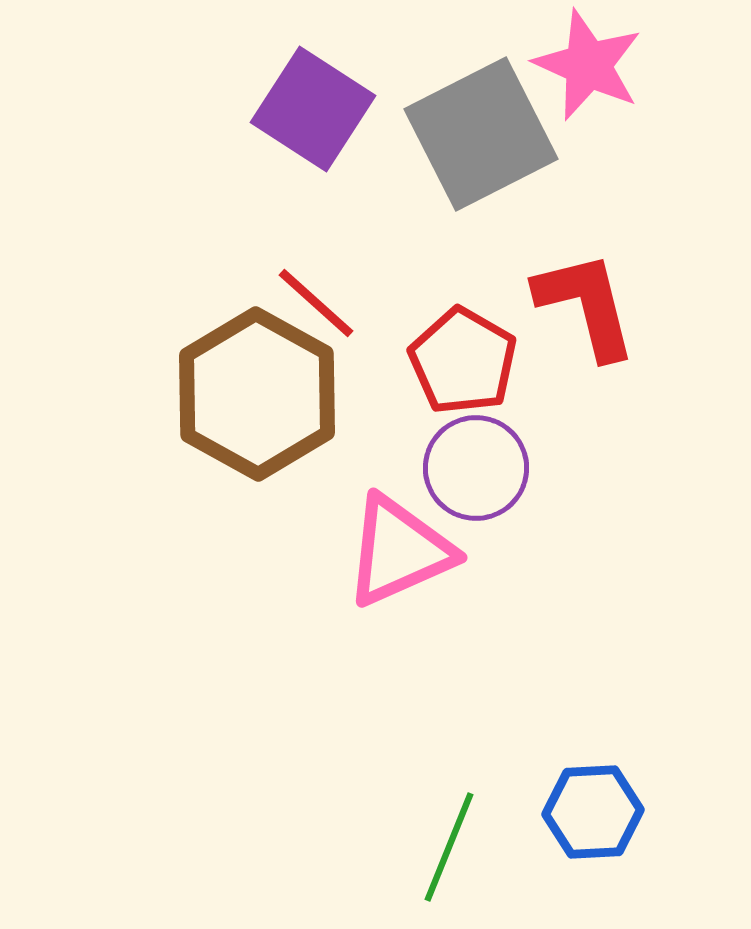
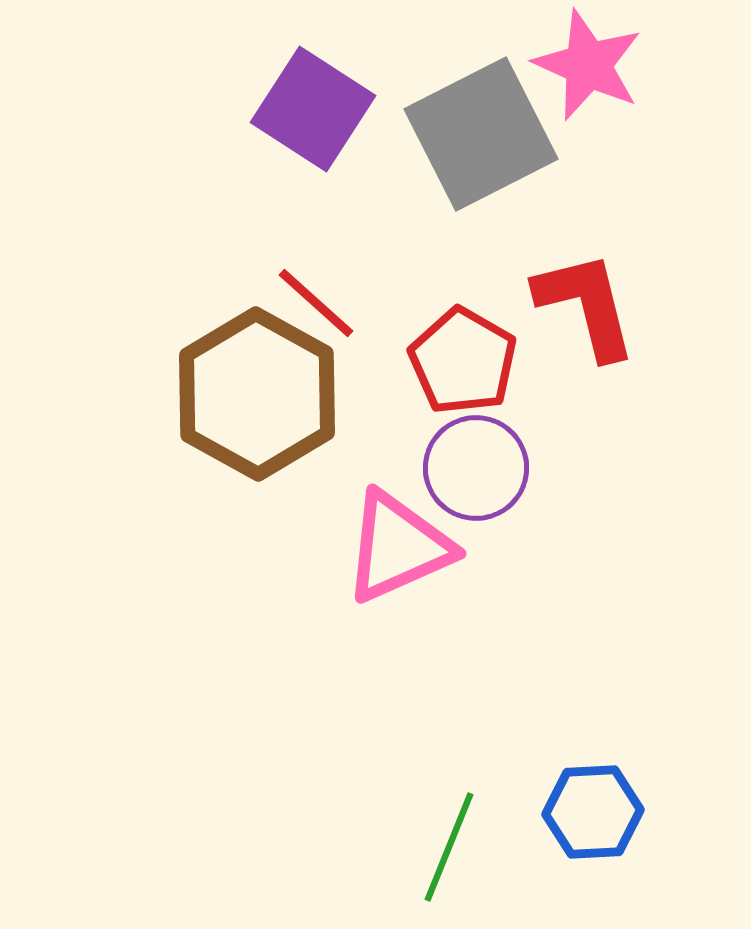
pink triangle: moved 1 px left, 4 px up
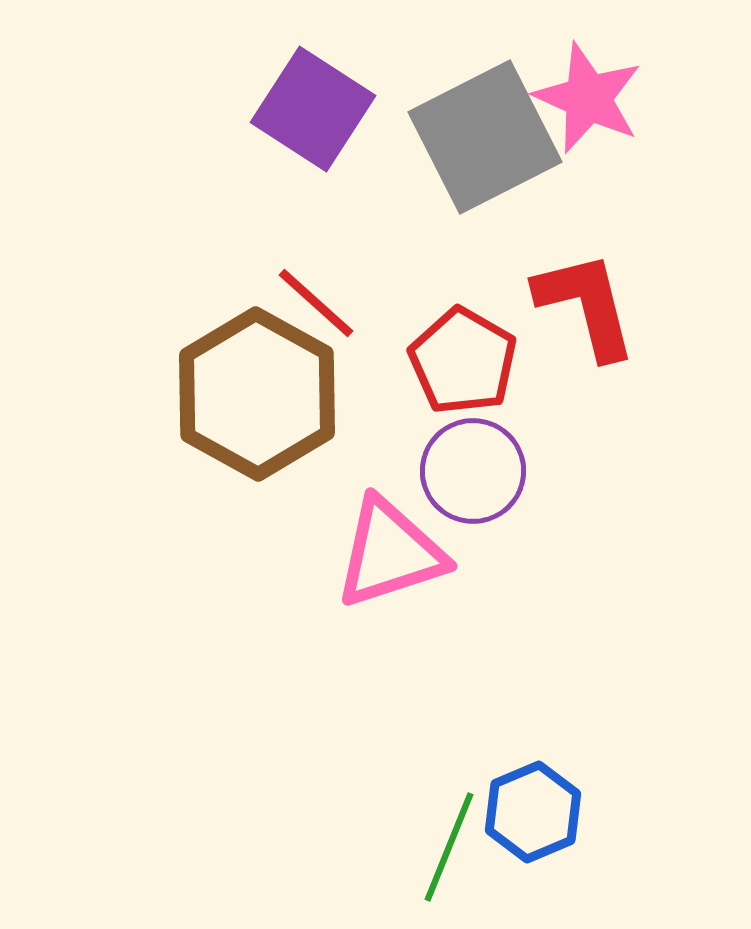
pink star: moved 33 px down
gray square: moved 4 px right, 3 px down
purple circle: moved 3 px left, 3 px down
pink triangle: moved 8 px left, 6 px down; rotated 6 degrees clockwise
blue hexagon: moved 60 px left; rotated 20 degrees counterclockwise
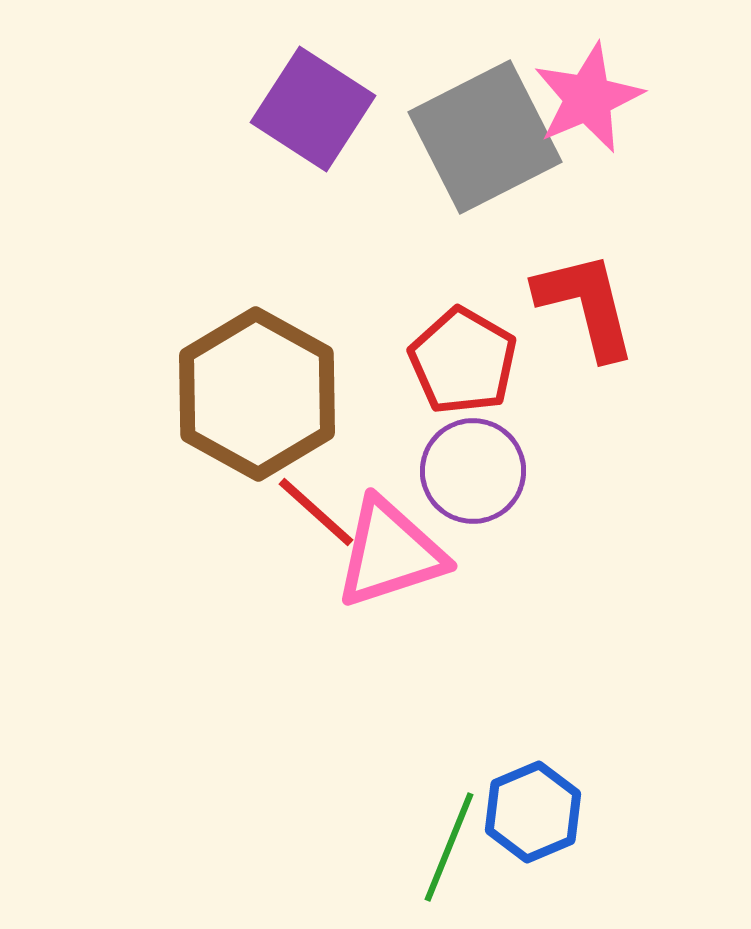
pink star: rotated 25 degrees clockwise
red line: moved 209 px down
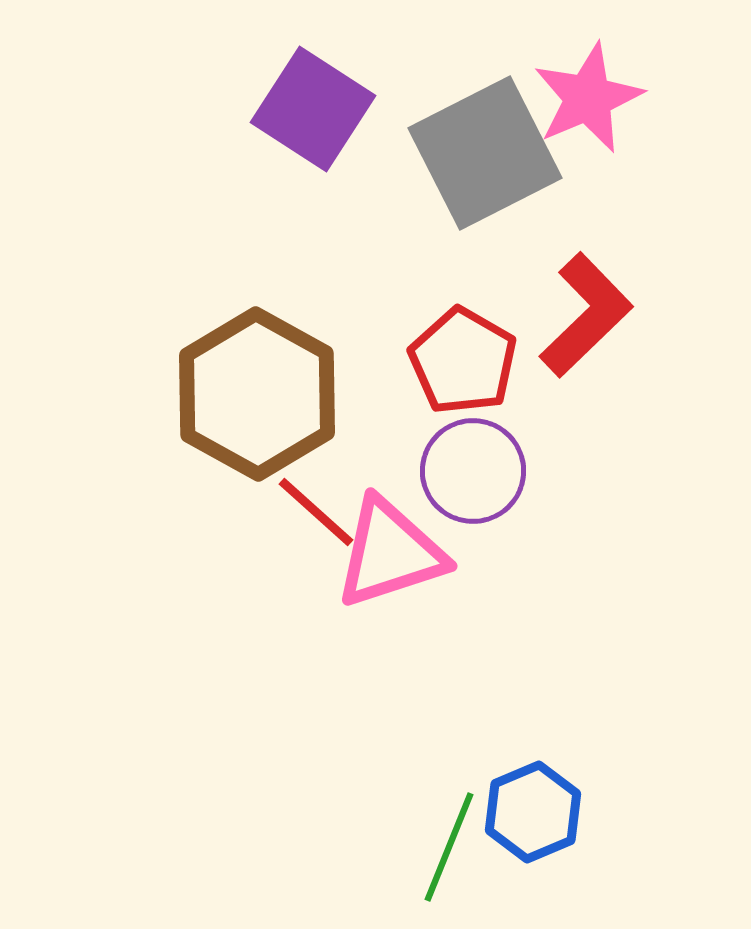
gray square: moved 16 px down
red L-shape: moved 10 px down; rotated 60 degrees clockwise
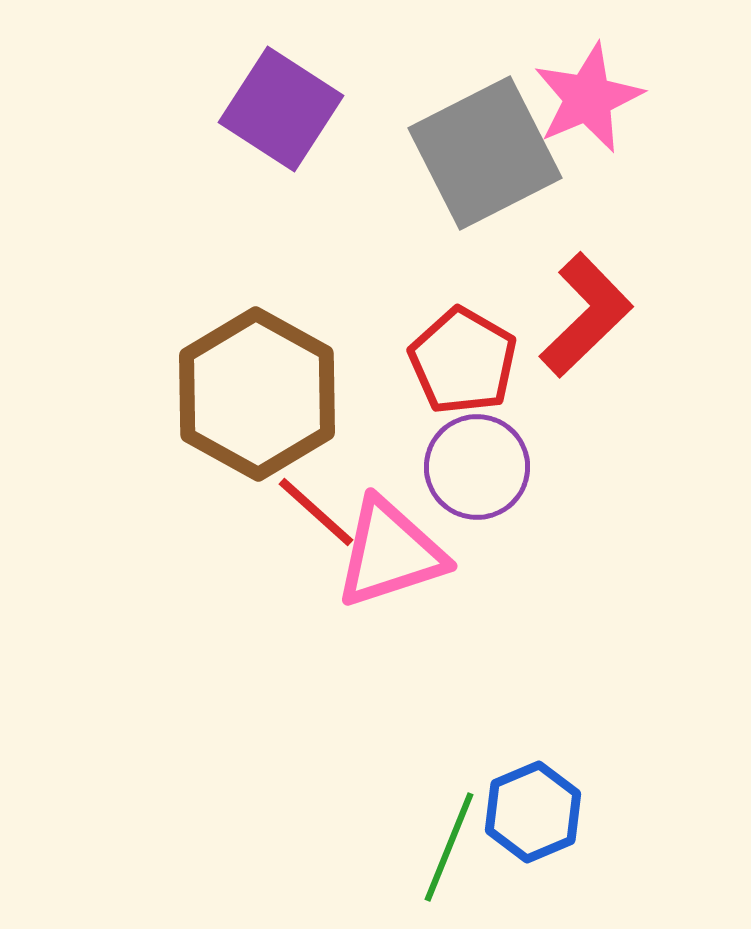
purple square: moved 32 px left
purple circle: moved 4 px right, 4 px up
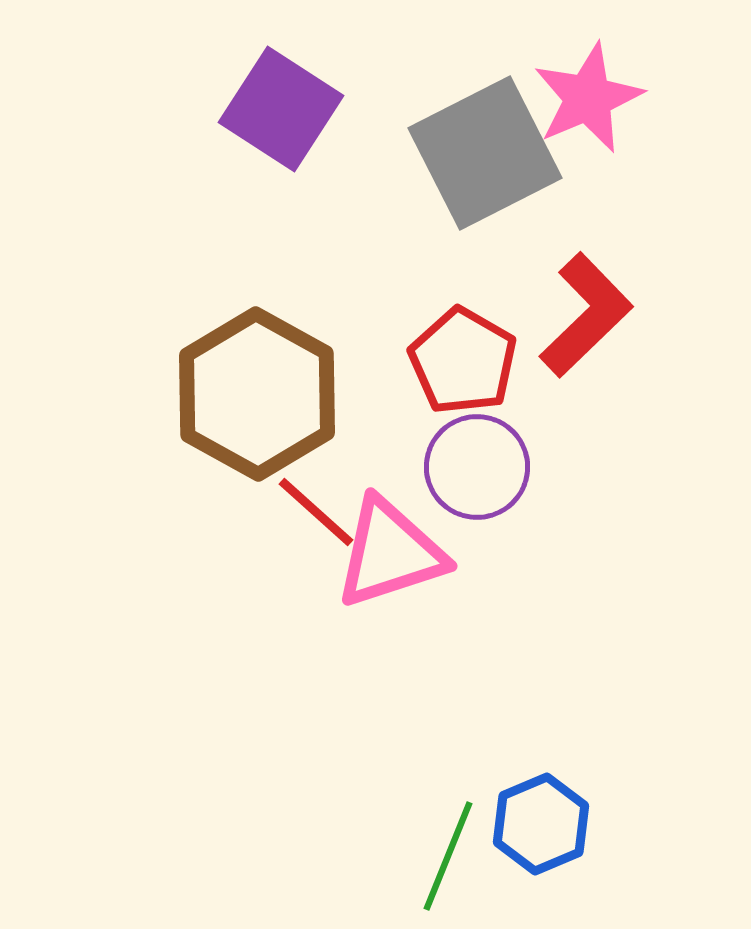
blue hexagon: moved 8 px right, 12 px down
green line: moved 1 px left, 9 px down
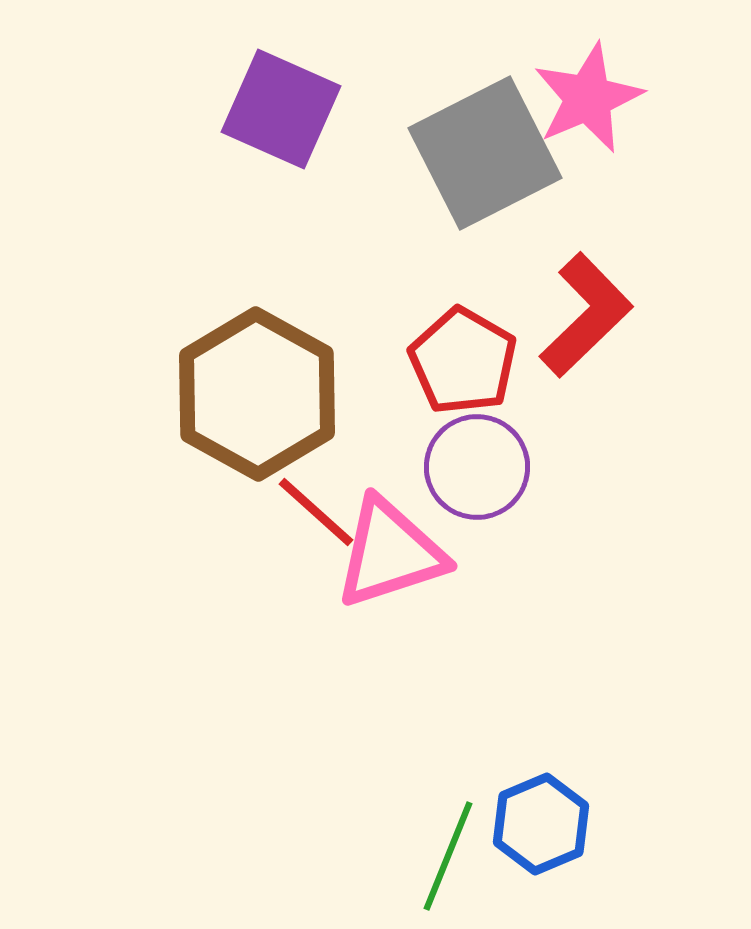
purple square: rotated 9 degrees counterclockwise
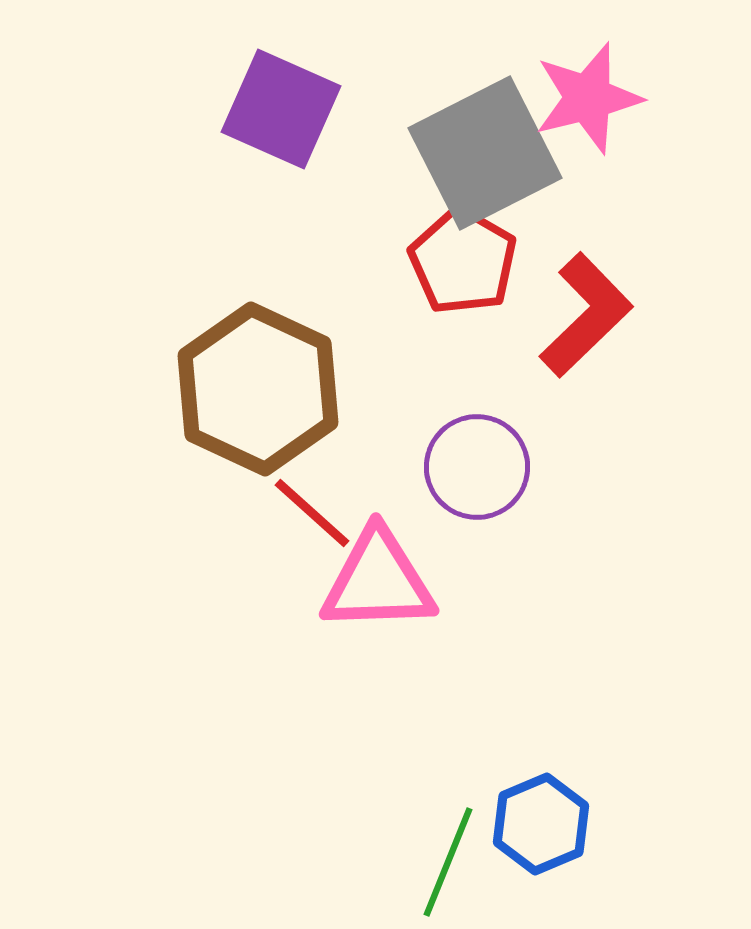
pink star: rotated 9 degrees clockwise
red pentagon: moved 100 px up
brown hexagon: moved 1 px right, 5 px up; rotated 4 degrees counterclockwise
red line: moved 4 px left, 1 px down
pink triangle: moved 12 px left, 28 px down; rotated 16 degrees clockwise
green line: moved 6 px down
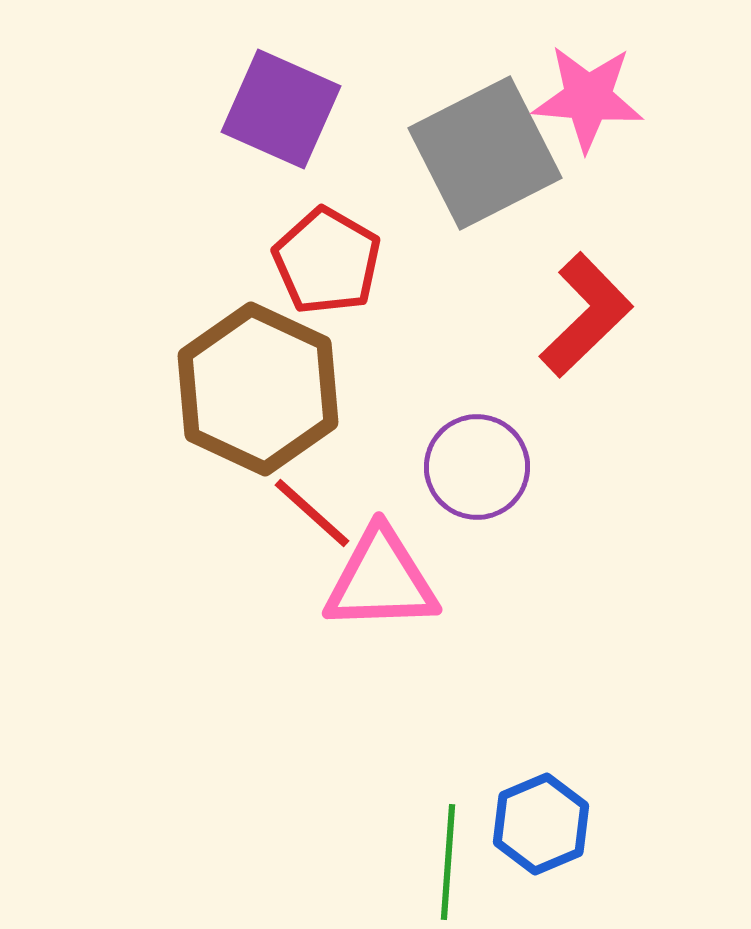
pink star: rotated 19 degrees clockwise
red pentagon: moved 136 px left
pink triangle: moved 3 px right, 1 px up
green line: rotated 18 degrees counterclockwise
